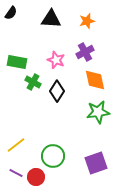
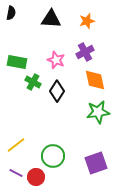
black semicircle: rotated 24 degrees counterclockwise
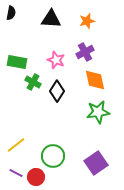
purple square: rotated 15 degrees counterclockwise
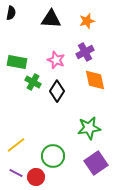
green star: moved 9 px left, 16 px down
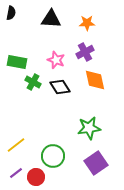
orange star: moved 2 px down; rotated 14 degrees clockwise
black diamond: moved 3 px right, 4 px up; rotated 65 degrees counterclockwise
purple line: rotated 64 degrees counterclockwise
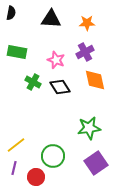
green rectangle: moved 10 px up
purple line: moved 2 px left, 5 px up; rotated 40 degrees counterclockwise
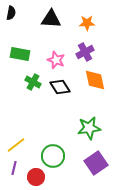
green rectangle: moved 3 px right, 2 px down
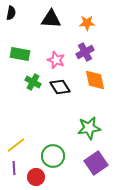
purple line: rotated 16 degrees counterclockwise
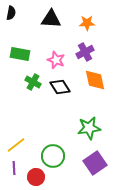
purple square: moved 1 px left
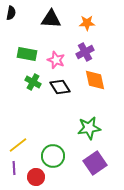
green rectangle: moved 7 px right
yellow line: moved 2 px right
